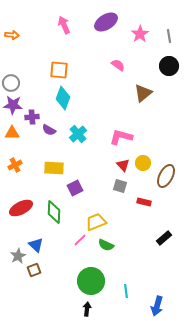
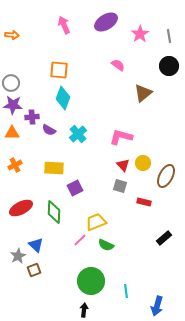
black arrow: moved 3 px left, 1 px down
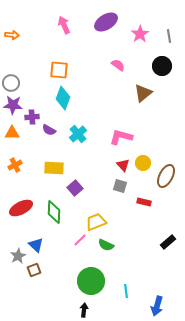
black circle: moved 7 px left
purple square: rotated 14 degrees counterclockwise
black rectangle: moved 4 px right, 4 px down
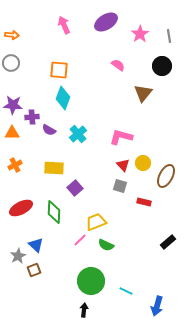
gray circle: moved 20 px up
brown triangle: rotated 12 degrees counterclockwise
cyan line: rotated 56 degrees counterclockwise
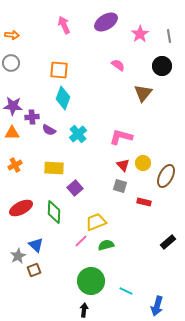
purple star: moved 1 px down
pink line: moved 1 px right, 1 px down
green semicircle: rotated 140 degrees clockwise
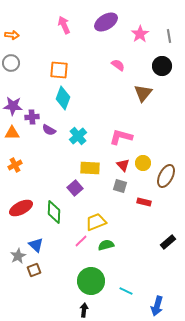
cyan cross: moved 2 px down
yellow rectangle: moved 36 px right
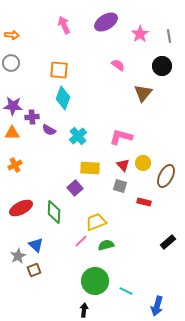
green circle: moved 4 px right
